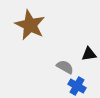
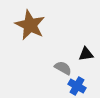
black triangle: moved 3 px left
gray semicircle: moved 2 px left, 1 px down
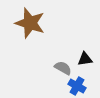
brown star: moved 2 px up; rotated 8 degrees counterclockwise
black triangle: moved 1 px left, 5 px down
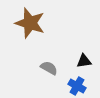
black triangle: moved 1 px left, 2 px down
gray semicircle: moved 14 px left
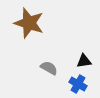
brown star: moved 1 px left
blue cross: moved 1 px right, 2 px up
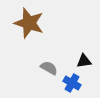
blue cross: moved 6 px left, 1 px up
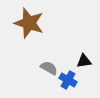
blue cross: moved 4 px left, 3 px up
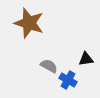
black triangle: moved 2 px right, 2 px up
gray semicircle: moved 2 px up
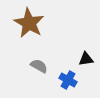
brown star: rotated 12 degrees clockwise
gray semicircle: moved 10 px left
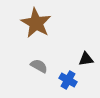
brown star: moved 7 px right
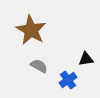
brown star: moved 5 px left, 7 px down
blue cross: rotated 24 degrees clockwise
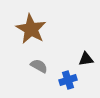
brown star: moved 1 px up
blue cross: rotated 18 degrees clockwise
